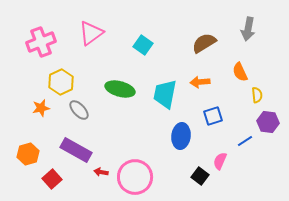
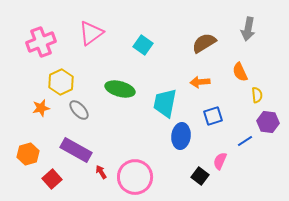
cyan trapezoid: moved 9 px down
red arrow: rotated 48 degrees clockwise
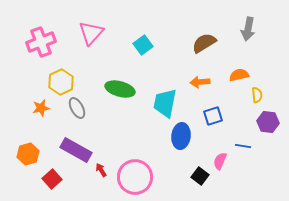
pink triangle: rotated 12 degrees counterclockwise
cyan square: rotated 18 degrees clockwise
orange semicircle: moved 1 px left, 3 px down; rotated 102 degrees clockwise
gray ellipse: moved 2 px left, 2 px up; rotated 15 degrees clockwise
blue line: moved 2 px left, 5 px down; rotated 42 degrees clockwise
red arrow: moved 2 px up
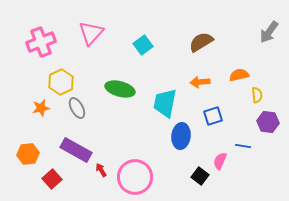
gray arrow: moved 21 px right, 3 px down; rotated 25 degrees clockwise
brown semicircle: moved 3 px left, 1 px up
orange hexagon: rotated 10 degrees clockwise
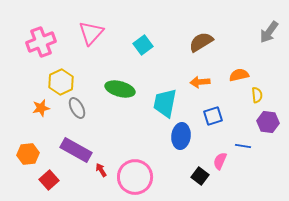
red square: moved 3 px left, 1 px down
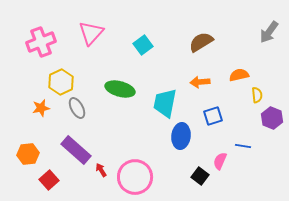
purple hexagon: moved 4 px right, 4 px up; rotated 15 degrees clockwise
purple rectangle: rotated 12 degrees clockwise
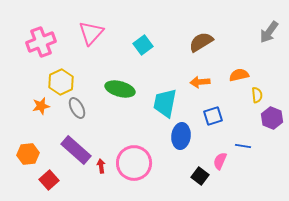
orange star: moved 2 px up
red arrow: moved 4 px up; rotated 24 degrees clockwise
pink circle: moved 1 px left, 14 px up
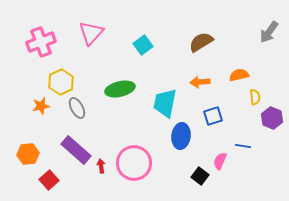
green ellipse: rotated 28 degrees counterclockwise
yellow semicircle: moved 2 px left, 2 px down
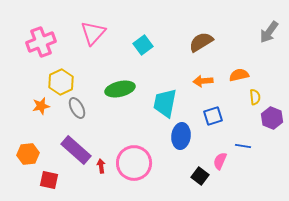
pink triangle: moved 2 px right
orange arrow: moved 3 px right, 1 px up
red square: rotated 36 degrees counterclockwise
